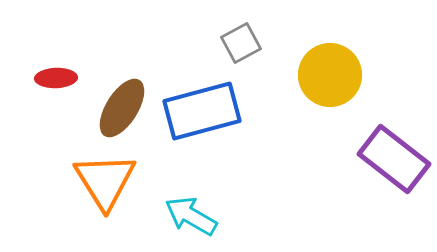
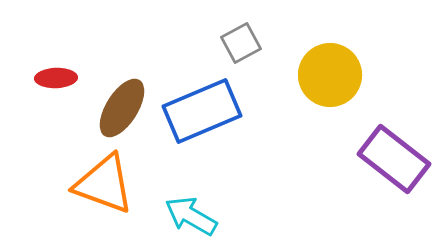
blue rectangle: rotated 8 degrees counterclockwise
orange triangle: moved 1 px left, 3 px down; rotated 38 degrees counterclockwise
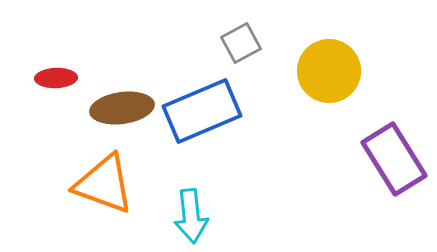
yellow circle: moved 1 px left, 4 px up
brown ellipse: rotated 50 degrees clockwise
purple rectangle: rotated 20 degrees clockwise
cyan arrow: rotated 126 degrees counterclockwise
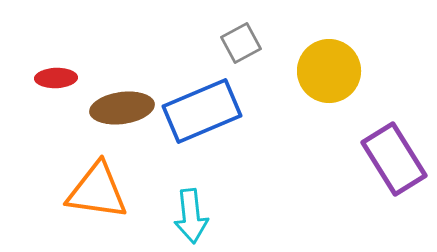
orange triangle: moved 7 px left, 7 px down; rotated 12 degrees counterclockwise
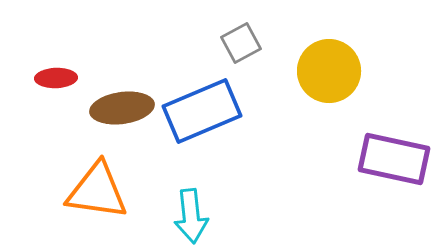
purple rectangle: rotated 46 degrees counterclockwise
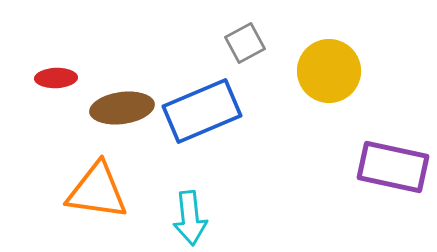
gray square: moved 4 px right
purple rectangle: moved 1 px left, 8 px down
cyan arrow: moved 1 px left, 2 px down
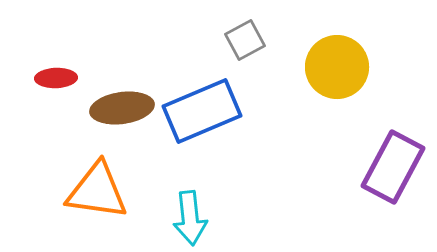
gray square: moved 3 px up
yellow circle: moved 8 px right, 4 px up
purple rectangle: rotated 74 degrees counterclockwise
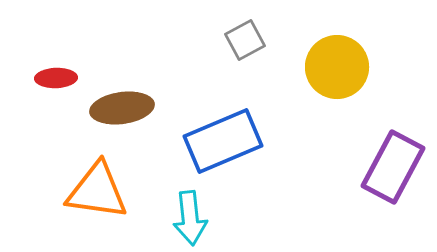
blue rectangle: moved 21 px right, 30 px down
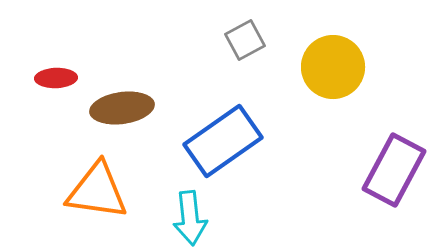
yellow circle: moved 4 px left
blue rectangle: rotated 12 degrees counterclockwise
purple rectangle: moved 1 px right, 3 px down
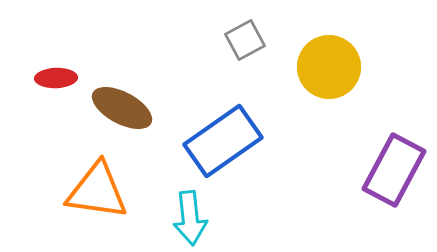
yellow circle: moved 4 px left
brown ellipse: rotated 36 degrees clockwise
